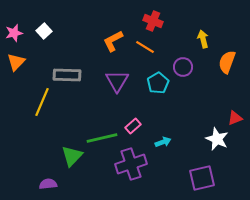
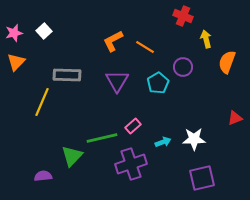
red cross: moved 30 px right, 5 px up
yellow arrow: moved 3 px right
white star: moved 23 px left; rotated 25 degrees counterclockwise
purple semicircle: moved 5 px left, 8 px up
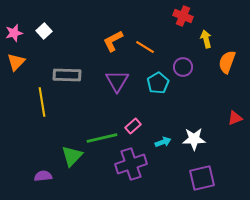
yellow line: rotated 32 degrees counterclockwise
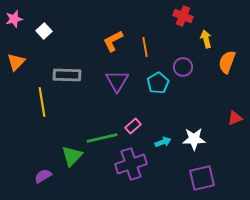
pink star: moved 14 px up
orange line: rotated 48 degrees clockwise
purple semicircle: rotated 24 degrees counterclockwise
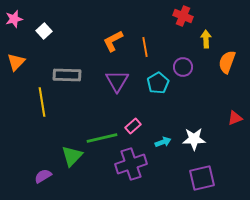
yellow arrow: rotated 12 degrees clockwise
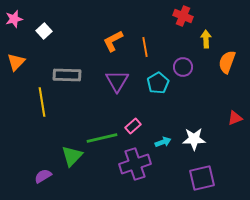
purple cross: moved 4 px right
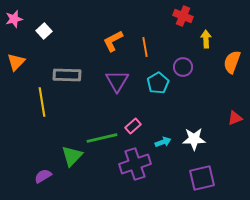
orange semicircle: moved 5 px right
